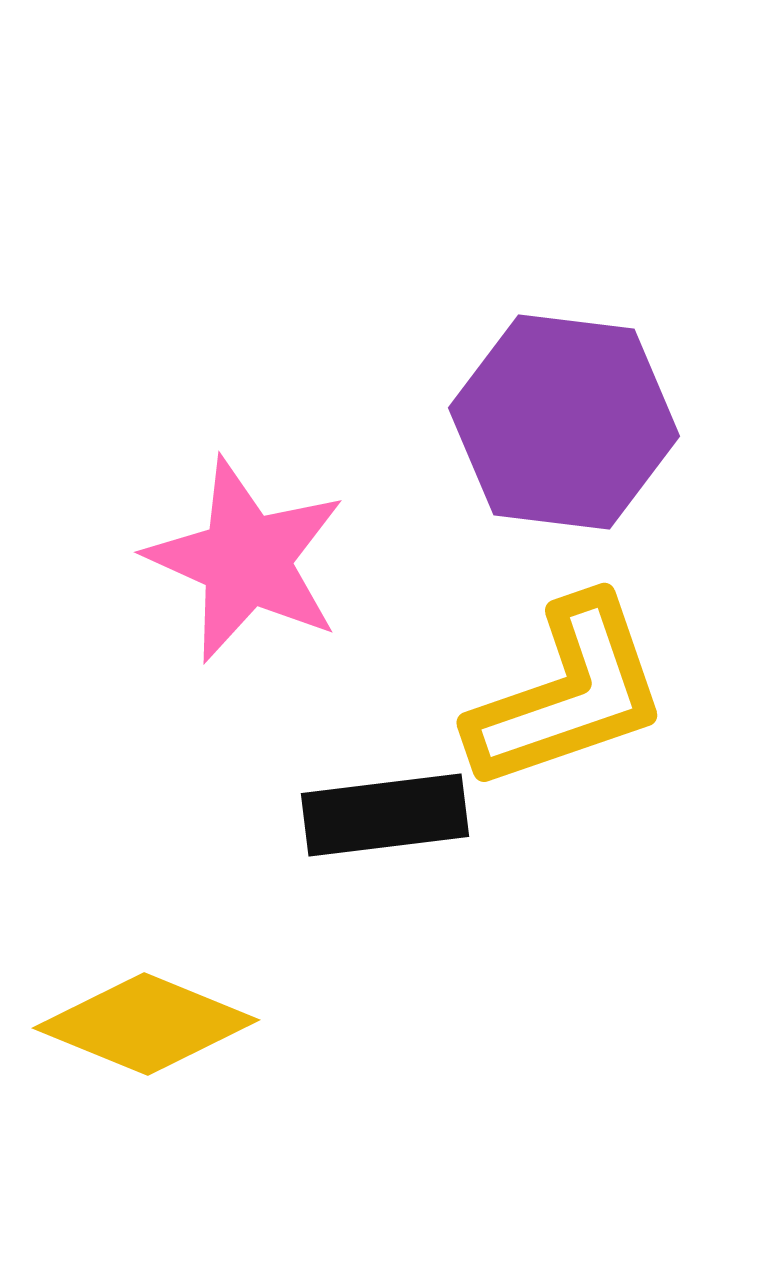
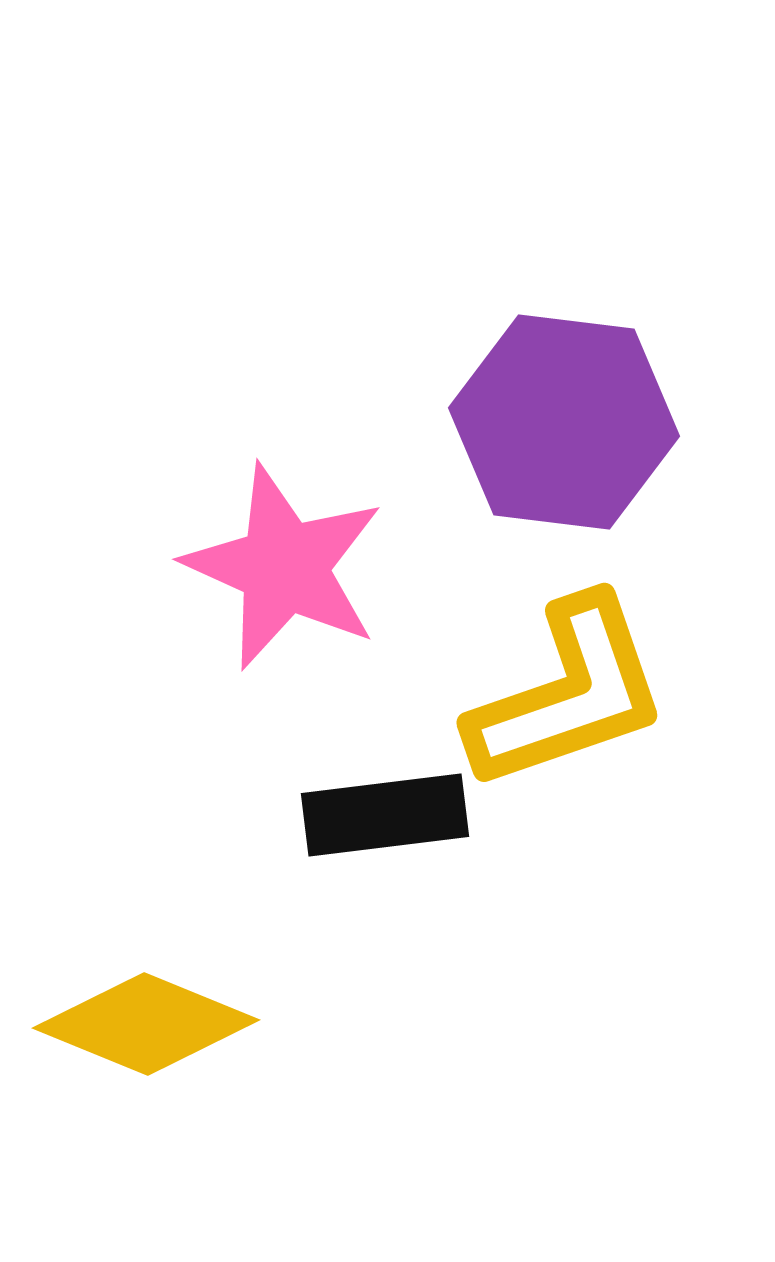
pink star: moved 38 px right, 7 px down
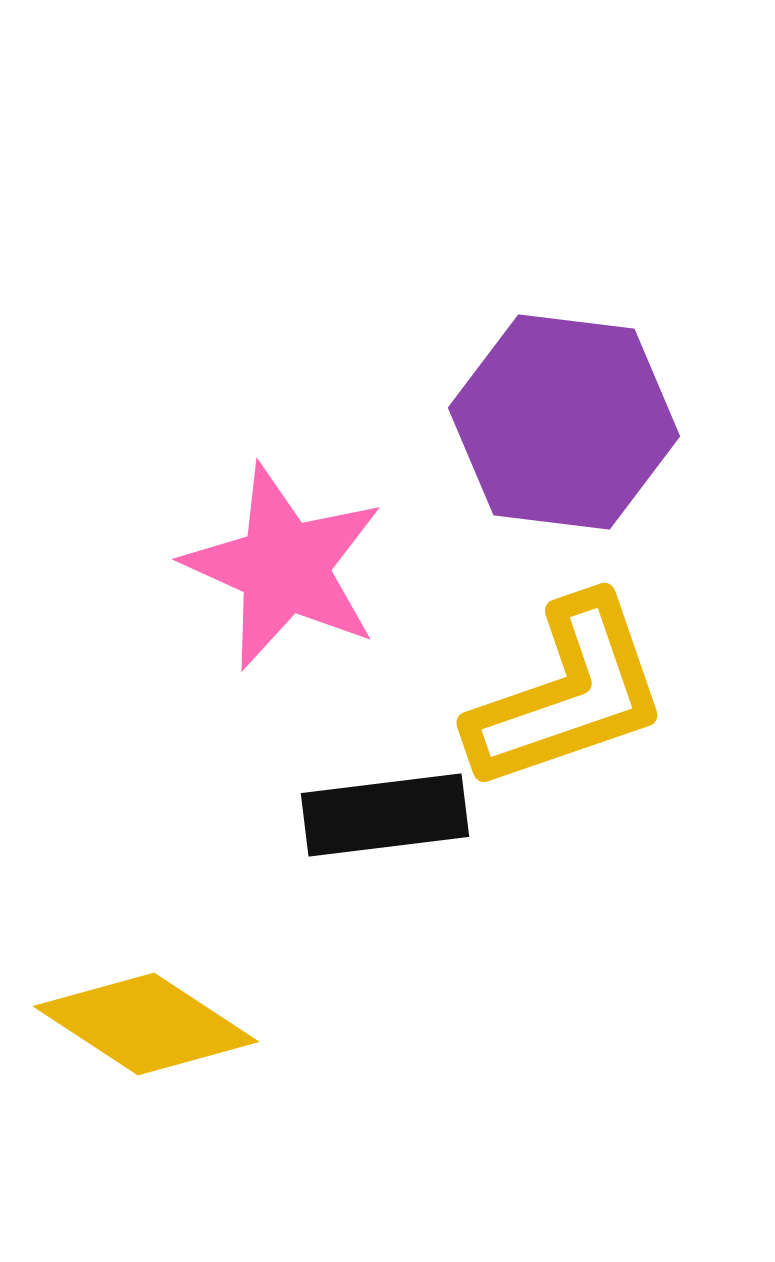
yellow diamond: rotated 11 degrees clockwise
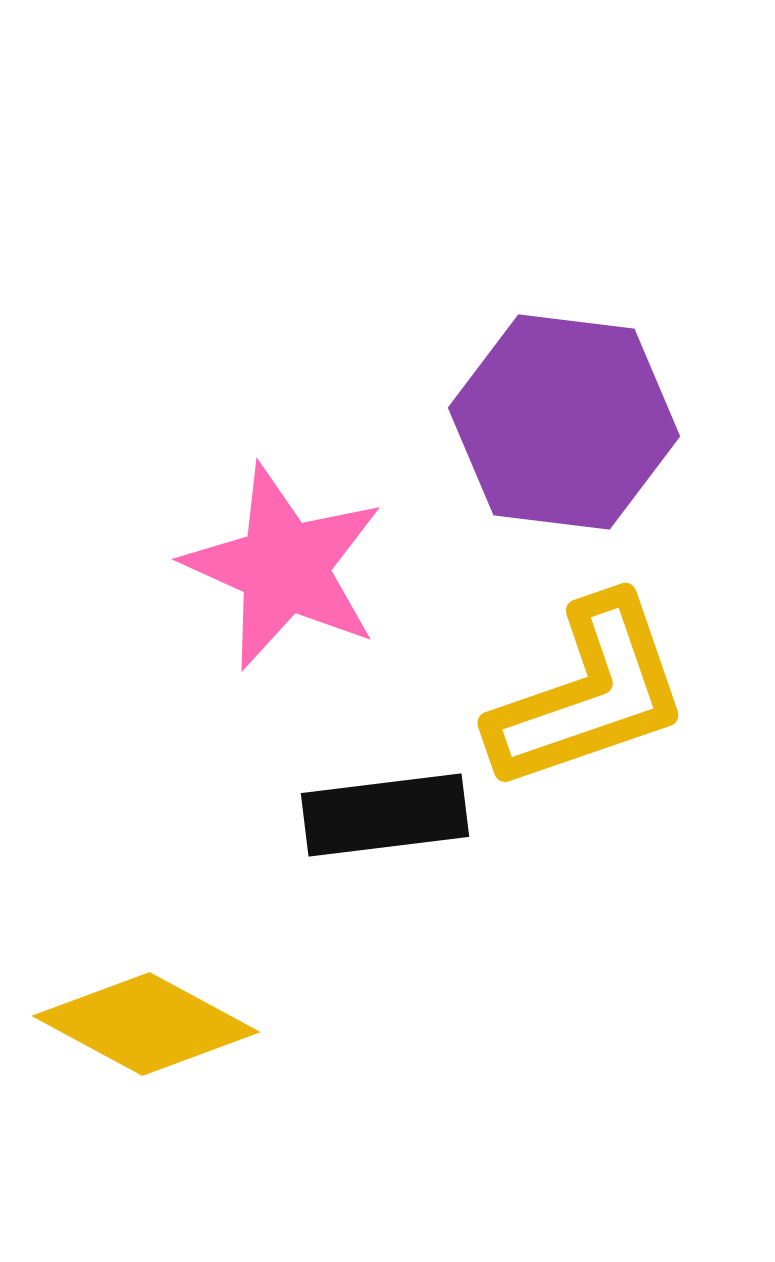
yellow L-shape: moved 21 px right
yellow diamond: rotated 5 degrees counterclockwise
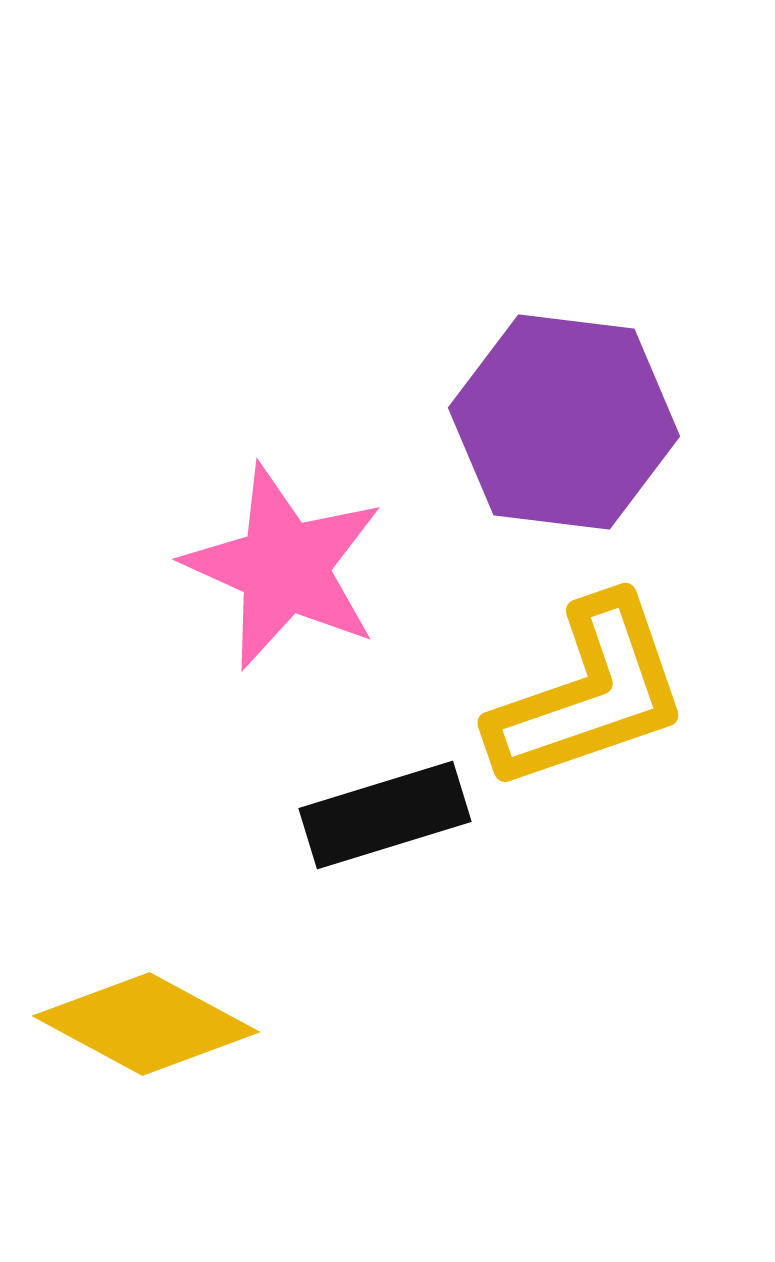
black rectangle: rotated 10 degrees counterclockwise
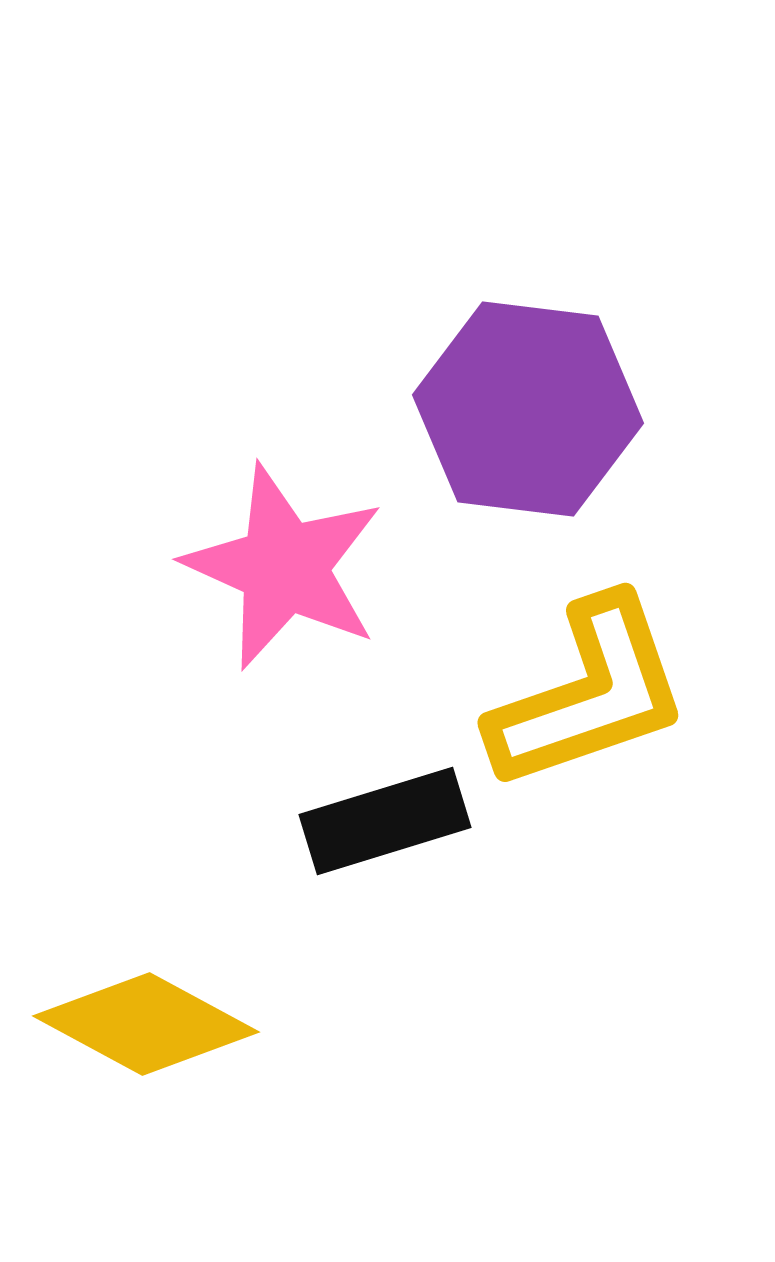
purple hexagon: moved 36 px left, 13 px up
black rectangle: moved 6 px down
